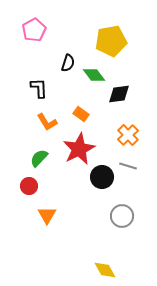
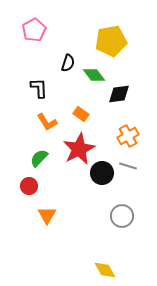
orange cross: moved 1 px down; rotated 15 degrees clockwise
black circle: moved 4 px up
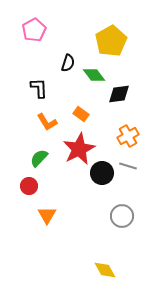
yellow pentagon: rotated 20 degrees counterclockwise
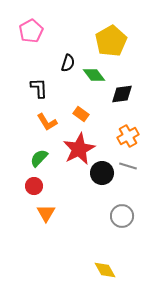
pink pentagon: moved 3 px left, 1 px down
black diamond: moved 3 px right
red circle: moved 5 px right
orange triangle: moved 1 px left, 2 px up
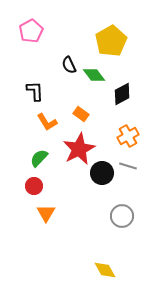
black semicircle: moved 1 px right, 2 px down; rotated 138 degrees clockwise
black L-shape: moved 4 px left, 3 px down
black diamond: rotated 20 degrees counterclockwise
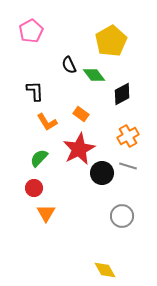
red circle: moved 2 px down
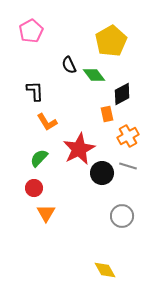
orange rectangle: moved 26 px right; rotated 42 degrees clockwise
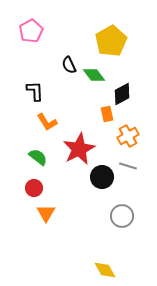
green semicircle: moved 1 px left, 1 px up; rotated 84 degrees clockwise
black circle: moved 4 px down
